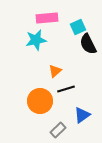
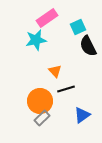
pink rectangle: rotated 30 degrees counterclockwise
black semicircle: moved 2 px down
orange triangle: rotated 32 degrees counterclockwise
gray rectangle: moved 16 px left, 12 px up
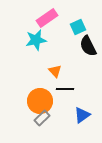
black line: moved 1 px left; rotated 18 degrees clockwise
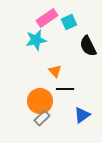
cyan square: moved 9 px left, 5 px up
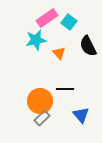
cyan square: rotated 28 degrees counterclockwise
orange triangle: moved 4 px right, 18 px up
blue triangle: moved 1 px left; rotated 36 degrees counterclockwise
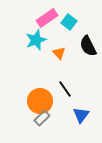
cyan star: rotated 10 degrees counterclockwise
black line: rotated 54 degrees clockwise
blue triangle: rotated 18 degrees clockwise
